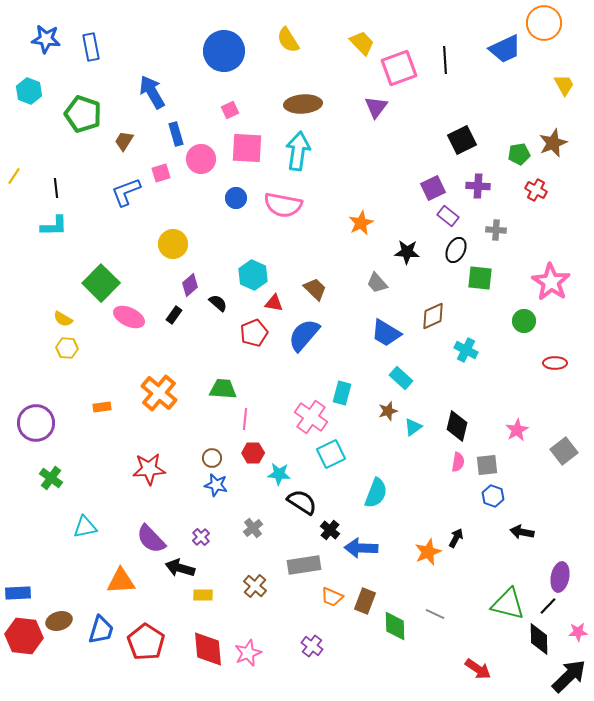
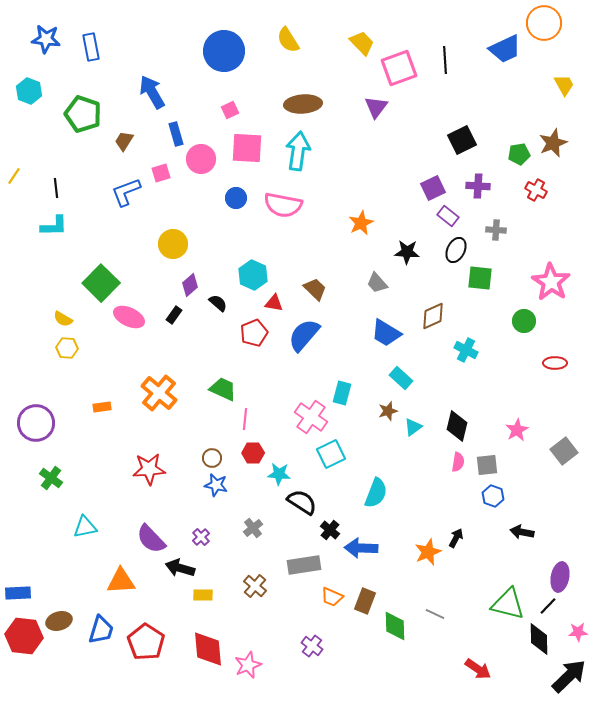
green trapezoid at (223, 389): rotated 20 degrees clockwise
pink star at (248, 653): moved 12 px down
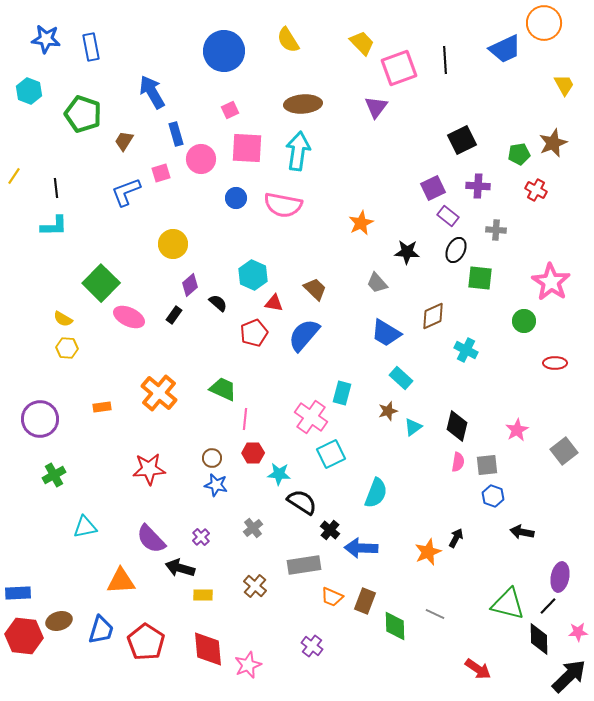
purple circle at (36, 423): moved 4 px right, 4 px up
green cross at (51, 478): moved 3 px right, 3 px up; rotated 25 degrees clockwise
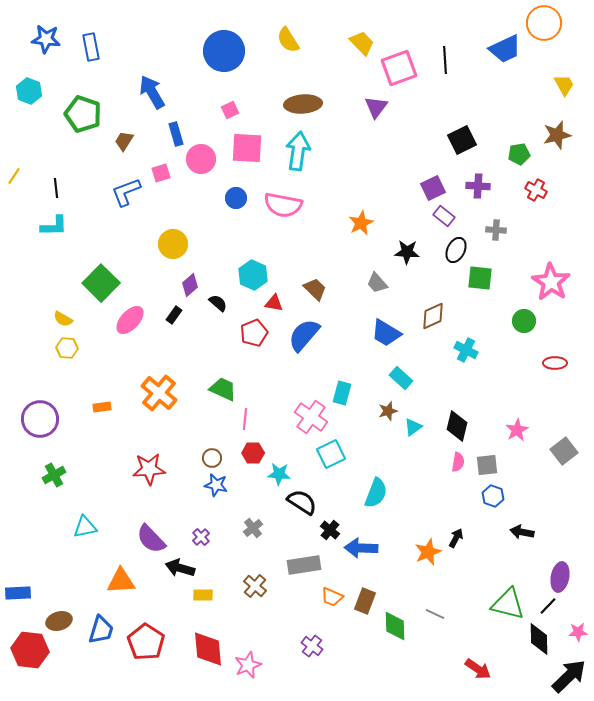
brown star at (553, 143): moved 4 px right, 8 px up; rotated 8 degrees clockwise
purple rectangle at (448, 216): moved 4 px left
pink ellipse at (129, 317): moved 1 px right, 3 px down; rotated 72 degrees counterclockwise
red hexagon at (24, 636): moved 6 px right, 14 px down
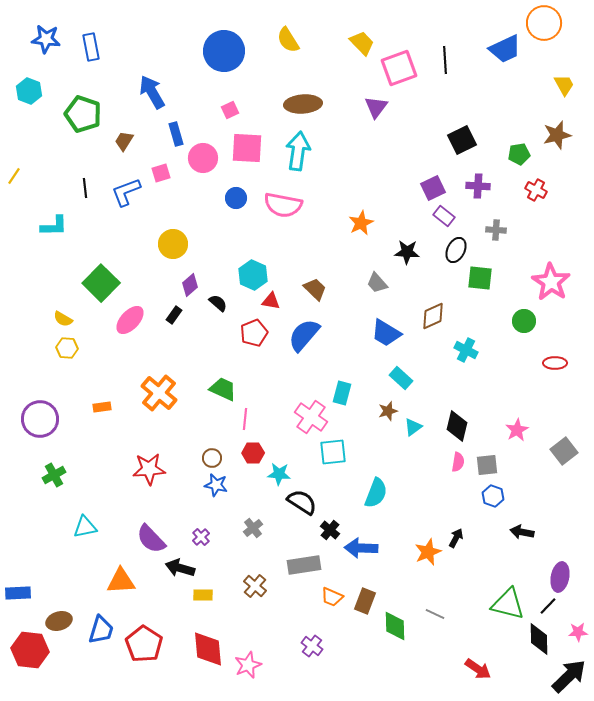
pink circle at (201, 159): moved 2 px right, 1 px up
black line at (56, 188): moved 29 px right
red triangle at (274, 303): moved 3 px left, 2 px up
cyan square at (331, 454): moved 2 px right, 2 px up; rotated 20 degrees clockwise
red pentagon at (146, 642): moved 2 px left, 2 px down
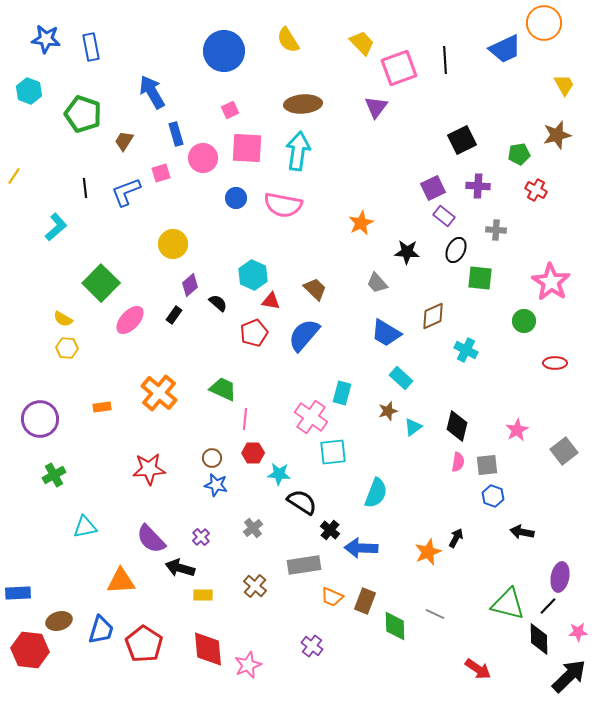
cyan L-shape at (54, 226): moved 2 px right, 1 px down; rotated 40 degrees counterclockwise
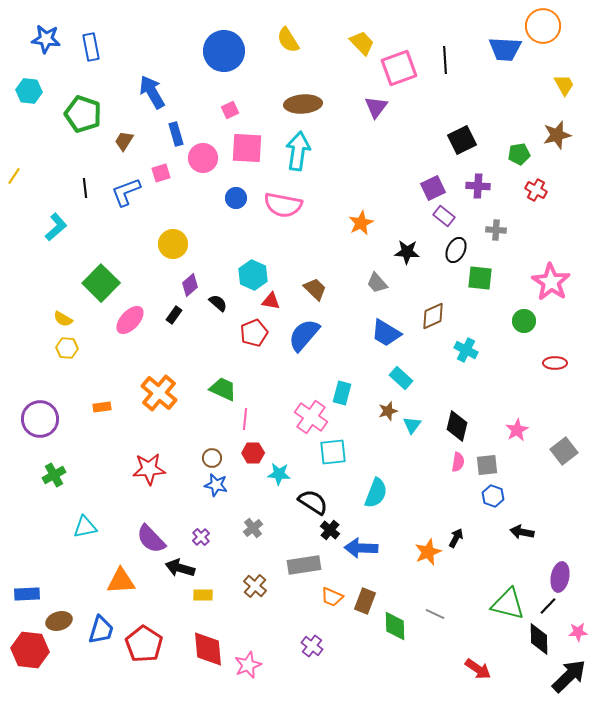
orange circle at (544, 23): moved 1 px left, 3 px down
blue trapezoid at (505, 49): rotated 28 degrees clockwise
cyan hexagon at (29, 91): rotated 15 degrees counterclockwise
cyan triangle at (413, 427): moved 1 px left, 2 px up; rotated 18 degrees counterclockwise
black semicircle at (302, 502): moved 11 px right
blue rectangle at (18, 593): moved 9 px right, 1 px down
